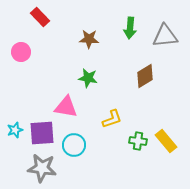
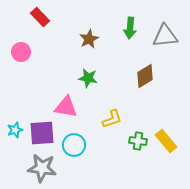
brown star: rotated 30 degrees counterclockwise
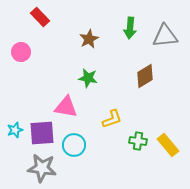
yellow rectangle: moved 2 px right, 4 px down
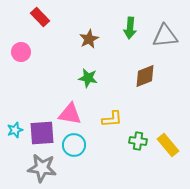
brown diamond: rotated 10 degrees clockwise
pink triangle: moved 4 px right, 7 px down
yellow L-shape: rotated 15 degrees clockwise
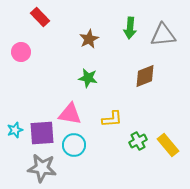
gray triangle: moved 2 px left, 1 px up
green cross: rotated 36 degrees counterclockwise
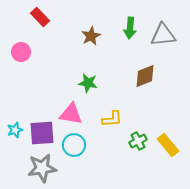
brown star: moved 2 px right, 3 px up
green star: moved 5 px down
pink triangle: moved 1 px right
gray star: rotated 16 degrees counterclockwise
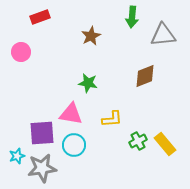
red rectangle: rotated 66 degrees counterclockwise
green arrow: moved 2 px right, 11 px up
cyan star: moved 2 px right, 26 px down
yellow rectangle: moved 3 px left, 1 px up
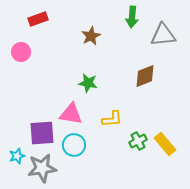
red rectangle: moved 2 px left, 2 px down
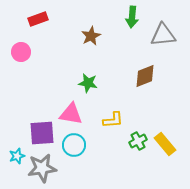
yellow L-shape: moved 1 px right, 1 px down
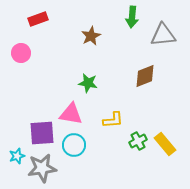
pink circle: moved 1 px down
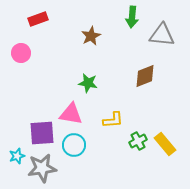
gray triangle: moved 1 px left; rotated 12 degrees clockwise
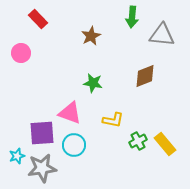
red rectangle: rotated 66 degrees clockwise
green star: moved 5 px right
pink triangle: moved 1 px left, 1 px up; rotated 10 degrees clockwise
yellow L-shape: rotated 15 degrees clockwise
